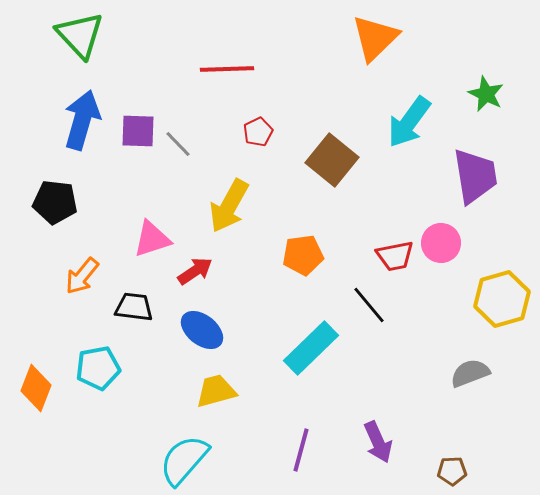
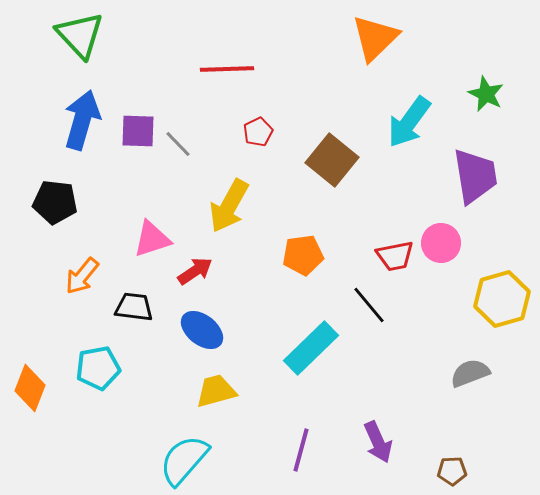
orange diamond: moved 6 px left
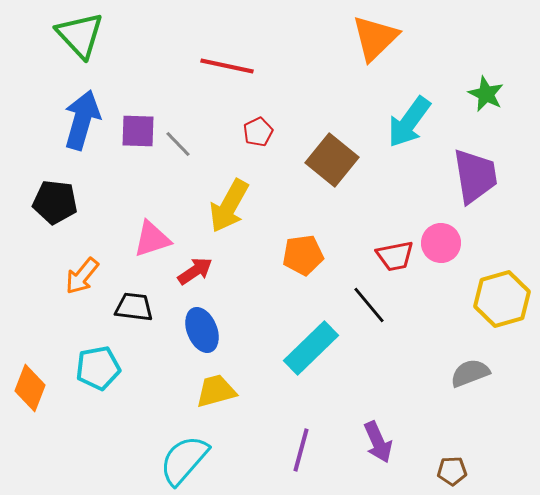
red line: moved 3 px up; rotated 14 degrees clockwise
blue ellipse: rotated 30 degrees clockwise
